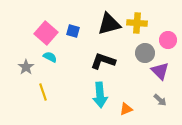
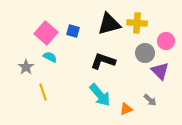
pink circle: moved 2 px left, 1 px down
cyan arrow: rotated 35 degrees counterclockwise
gray arrow: moved 10 px left
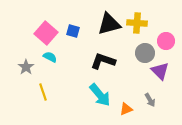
gray arrow: rotated 16 degrees clockwise
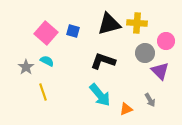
cyan semicircle: moved 3 px left, 4 px down
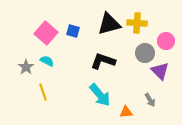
orange triangle: moved 3 px down; rotated 16 degrees clockwise
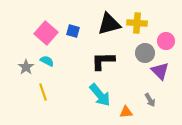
black L-shape: rotated 20 degrees counterclockwise
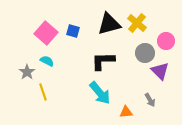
yellow cross: rotated 36 degrees clockwise
gray star: moved 1 px right, 5 px down
cyan arrow: moved 2 px up
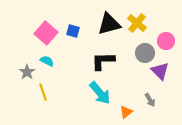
orange triangle: rotated 32 degrees counterclockwise
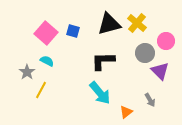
yellow line: moved 2 px left, 2 px up; rotated 48 degrees clockwise
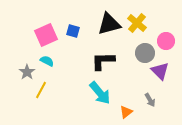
pink square: moved 2 px down; rotated 25 degrees clockwise
